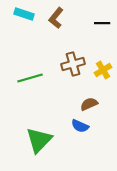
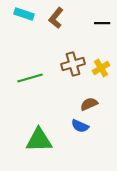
yellow cross: moved 2 px left, 2 px up
green triangle: rotated 44 degrees clockwise
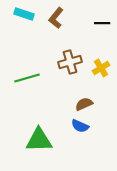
brown cross: moved 3 px left, 2 px up
green line: moved 3 px left
brown semicircle: moved 5 px left
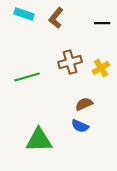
green line: moved 1 px up
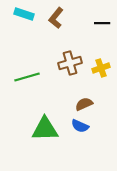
brown cross: moved 1 px down
yellow cross: rotated 12 degrees clockwise
green triangle: moved 6 px right, 11 px up
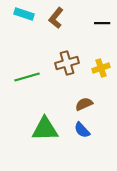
brown cross: moved 3 px left
blue semicircle: moved 2 px right, 4 px down; rotated 24 degrees clockwise
